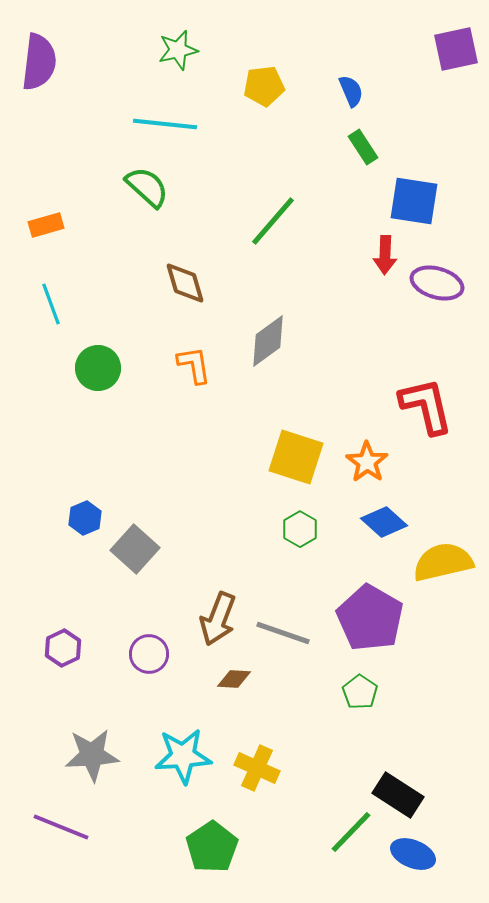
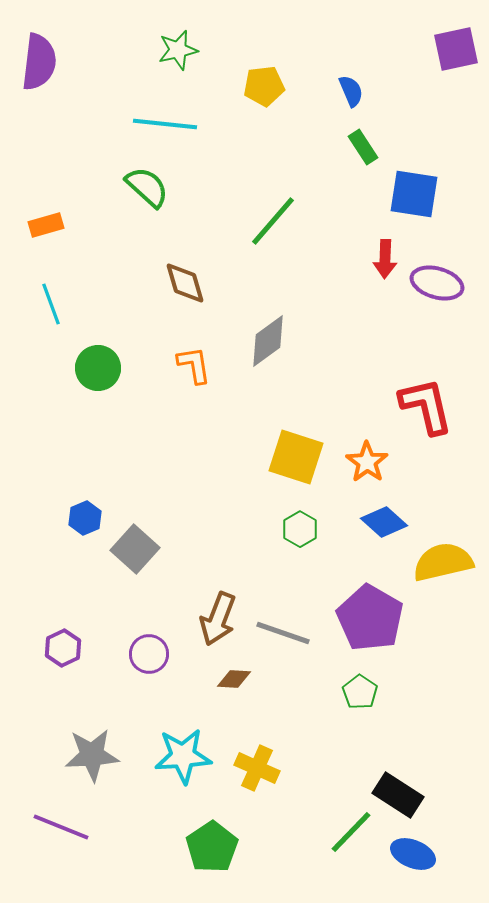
blue square at (414, 201): moved 7 px up
red arrow at (385, 255): moved 4 px down
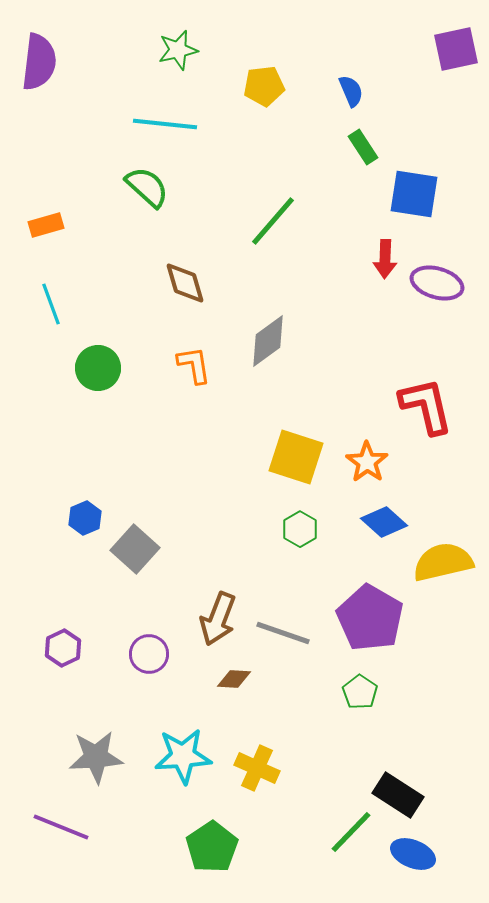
gray star at (92, 755): moved 4 px right, 2 px down
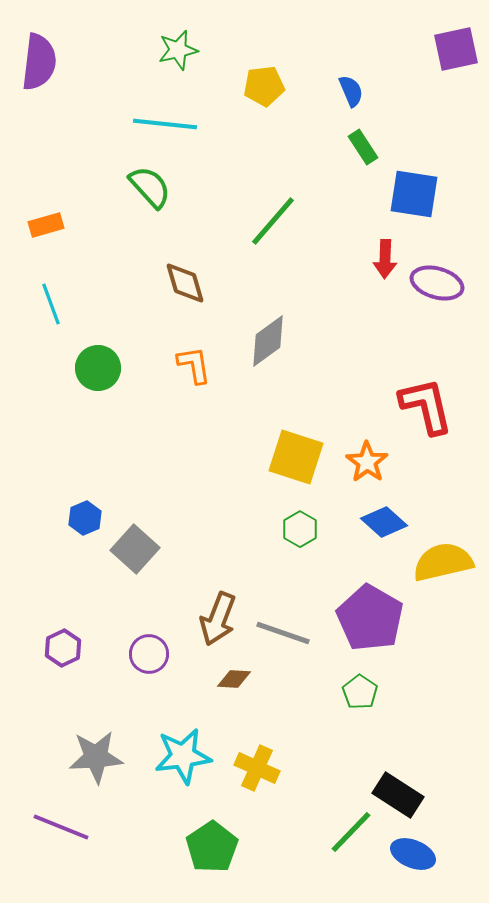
green semicircle at (147, 187): moved 3 px right; rotated 6 degrees clockwise
cyan star at (183, 756): rotated 4 degrees counterclockwise
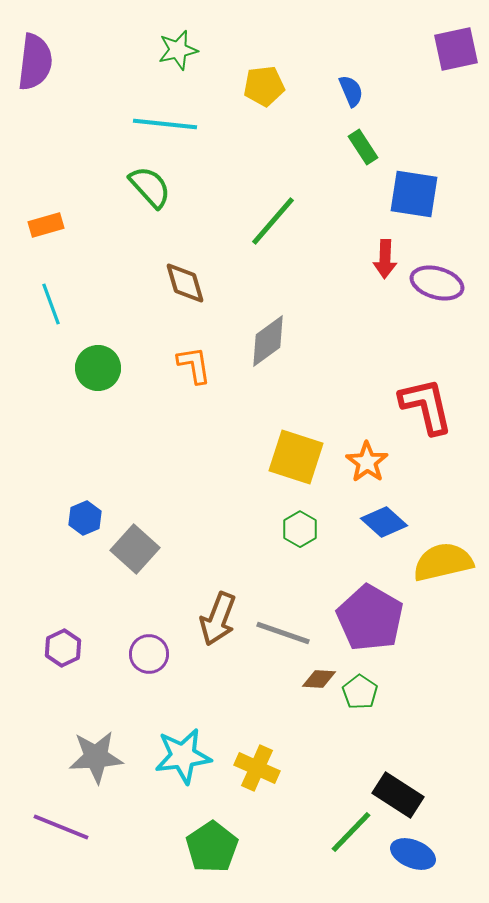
purple semicircle at (39, 62): moved 4 px left
brown diamond at (234, 679): moved 85 px right
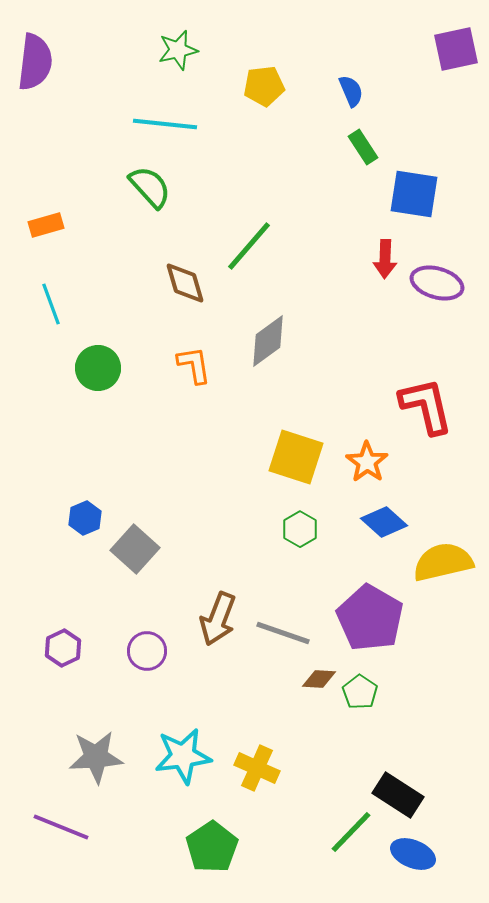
green line at (273, 221): moved 24 px left, 25 px down
purple circle at (149, 654): moved 2 px left, 3 px up
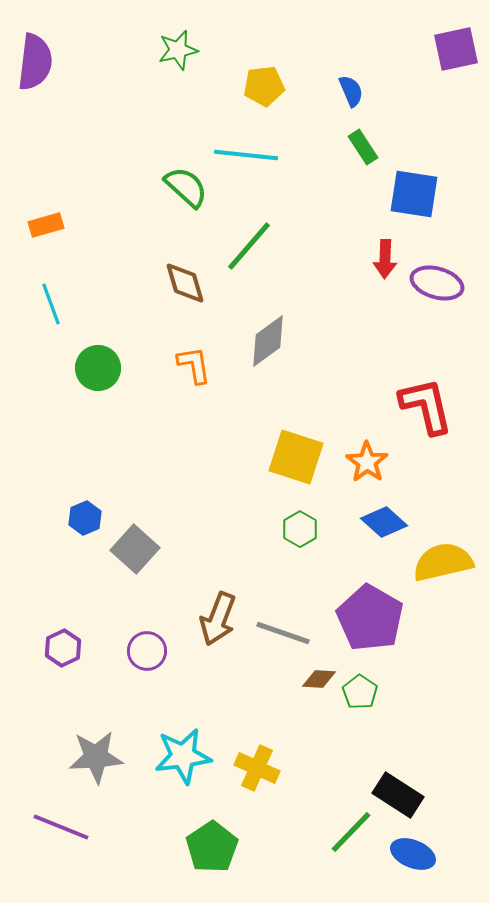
cyan line at (165, 124): moved 81 px right, 31 px down
green semicircle at (150, 187): moved 36 px right; rotated 6 degrees counterclockwise
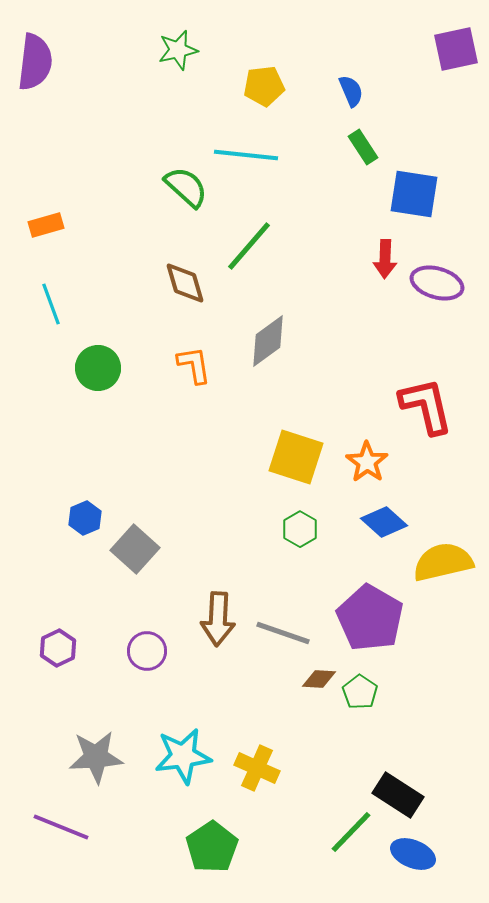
brown arrow at (218, 619): rotated 18 degrees counterclockwise
purple hexagon at (63, 648): moved 5 px left
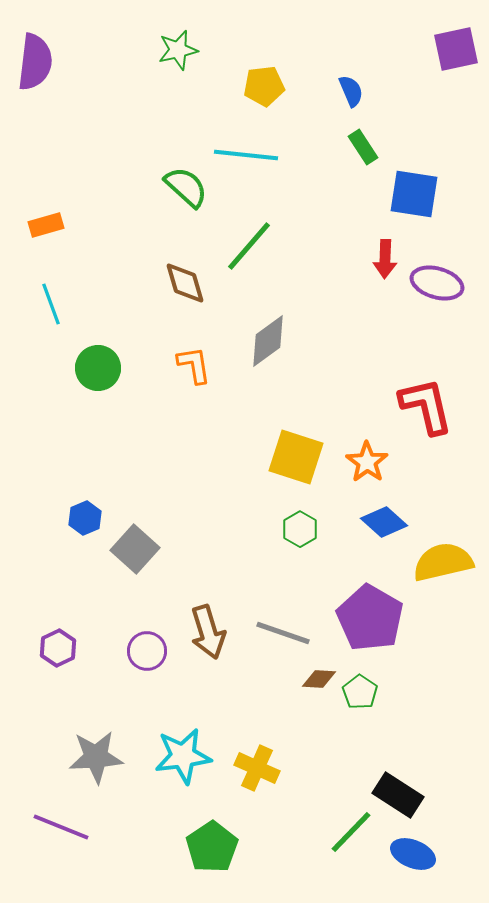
brown arrow at (218, 619): moved 10 px left, 13 px down; rotated 20 degrees counterclockwise
